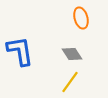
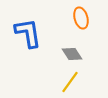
blue L-shape: moved 8 px right, 18 px up
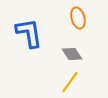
orange ellipse: moved 3 px left
blue L-shape: moved 1 px right
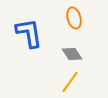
orange ellipse: moved 4 px left
